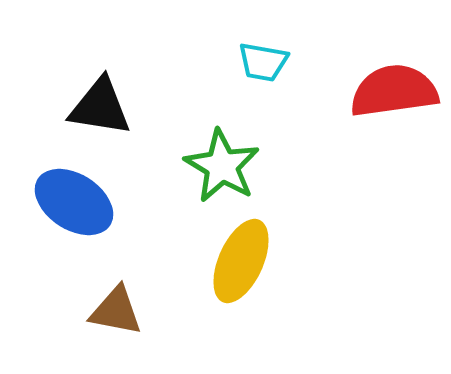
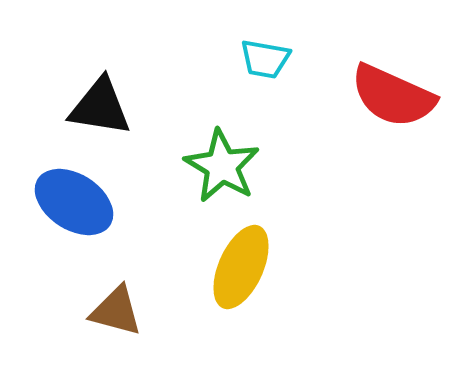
cyan trapezoid: moved 2 px right, 3 px up
red semicircle: moved 1 px left, 5 px down; rotated 148 degrees counterclockwise
yellow ellipse: moved 6 px down
brown triangle: rotated 4 degrees clockwise
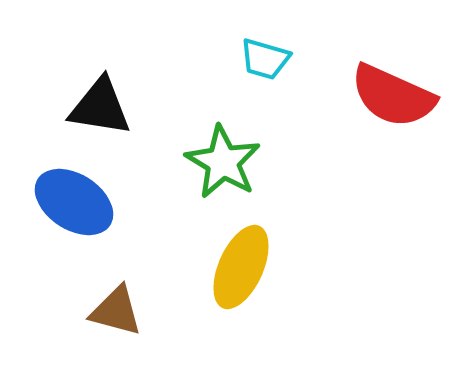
cyan trapezoid: rotated 6 degrees clockwise
green star: moved 1 px right, 4 px up
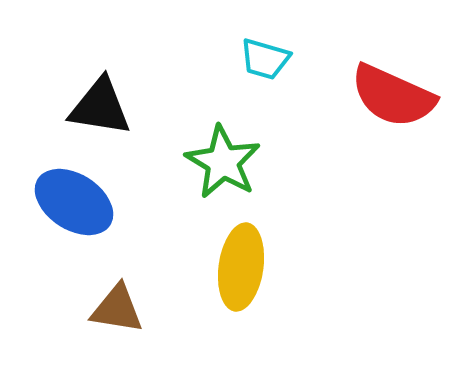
yellow ellipse: rotated 16 degrees counterclockwise
brown triangle: moved 1 px right, 2 px up; rotated 6 degrees counterclockwise
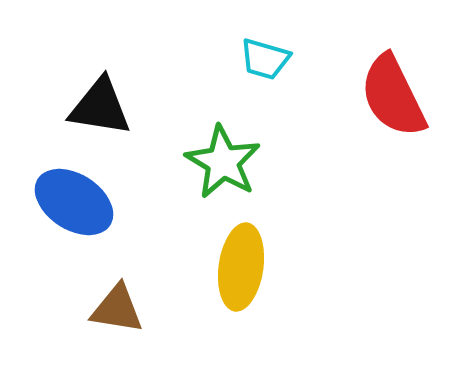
red semicircle: rotated 40 degrees clockwise
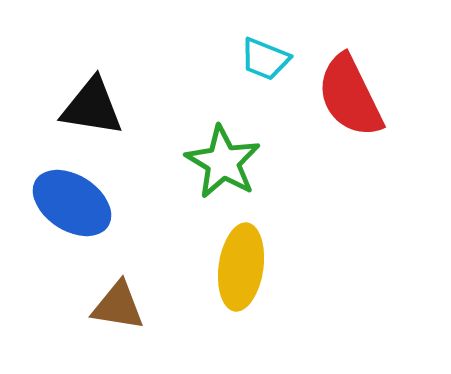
cyan trapezoid: rotated 6 degrees clockwise
red semicircle: moved 43 px left
black triangle: moved 8 px left
blue ellipse: moved 2 px left, 1 px down
brown triangle: moved 1 px right, 3 px up
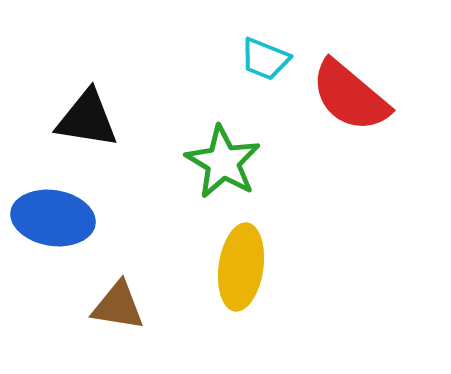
red semicircle: rotated 24 degrees counterclockwise
black triangle: moved 5 px left, 12 px down
blue ellipse: moved 19 px left, 15 px down; rotated 24 degrees counterclockwise
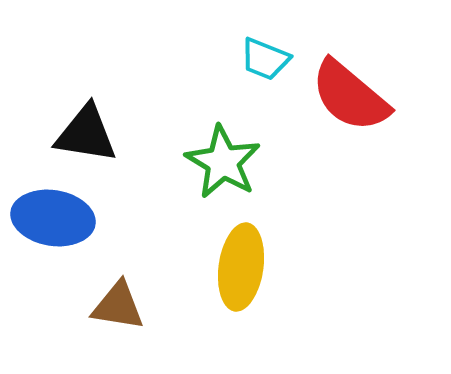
black triangle: moved 1 px left, 15 px down
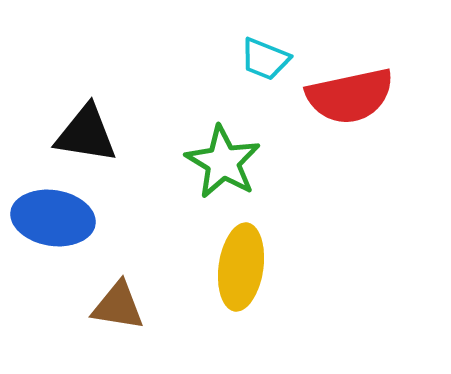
red semicircle: rotated 52 degrees counterclockwise
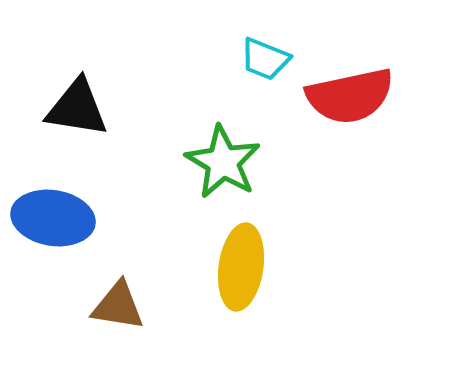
black triangle: moved 9 px left, 26 px up
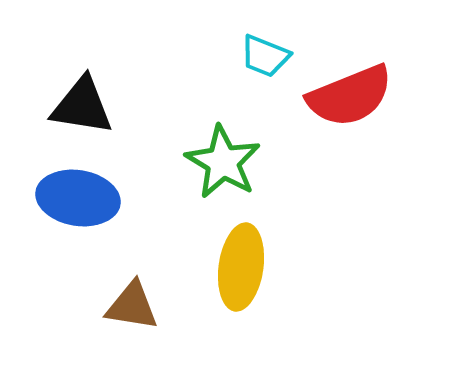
cyan trapezoid: moved 3 px up
red semicircle: rotated 10 degrees counterclockwise
black triangle: moved 5 px right, 2 px up
blue ellipse: moved 25 px right, 20 px up
brown triangle: moved 14 px right
